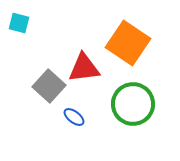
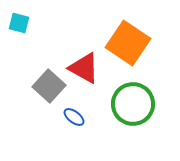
red triangle: rotated 36 degrees clockwise
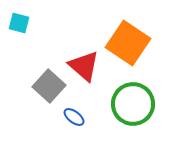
red triangle: moved 2 px up; rotated 12 degrees clockwise
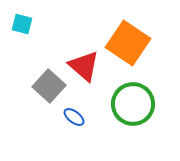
cyan square: moved 3 px right, 1 px down
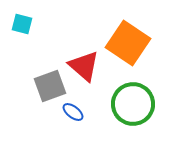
gray square: moved 1 px right; rotated 28 degrees clockwise
blue ellipse: moved 1 px left, 5 px up
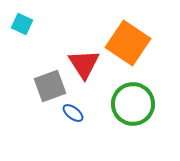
cyan square: rotated 10 degrees clockwise
red triangle: moved 2 px up; rotated 16 degrees clockwise
blue ellipse: moved 1 px down
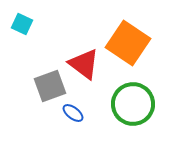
red triangle: rotated 20 degrees counterclockwise
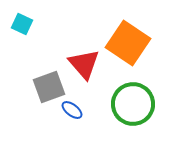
red triangle: rotated 12 degrees clockwise
gray square: moved 1 px left, 1 px down
blue ellipse: moved 1 px left, 3 px up
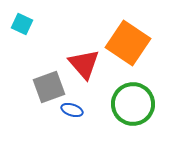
blue ellipse: rotated 20 degrees counterclockwise
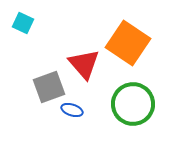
cyan square: moved 1 px right, 1 px up
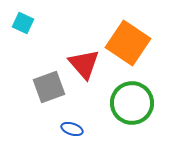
green circle: moved 1 px left, 1 px up
blue ellipse: moved 19 px down
